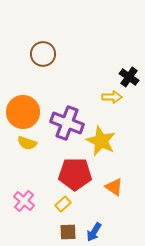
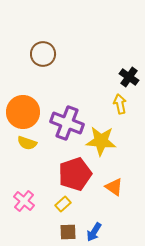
yellow arrow: moved 8 px right, 7 px down; rotated 102 degrees counterclockwise
yellow star: rotated 20 degrees counterclockwise
red pentagon: rotated 20 degrees counterclockwise
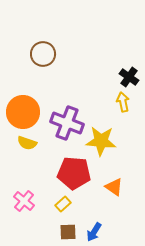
yellow arrow: moved 3 px right, 2 px up
red pentagon: moved 1 px left, 1 px up; rotated 24 degrees clockwise
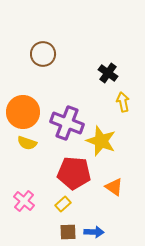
black cross: moved 21 px left, 4 px up
yellow star: rotated 16 degrees clockwise
blue arrow: rotated 120 degrees counterclockwise
